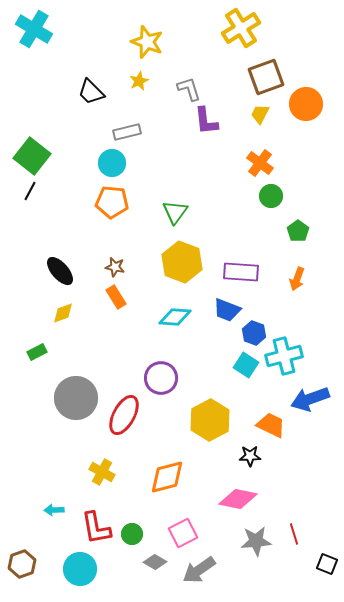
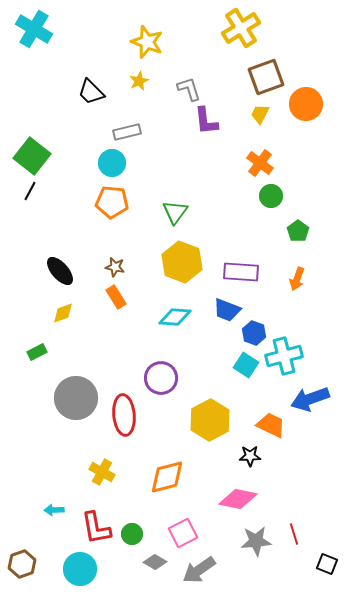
red ellipse at (124, 415): rotated 33 degrees counterclockwise
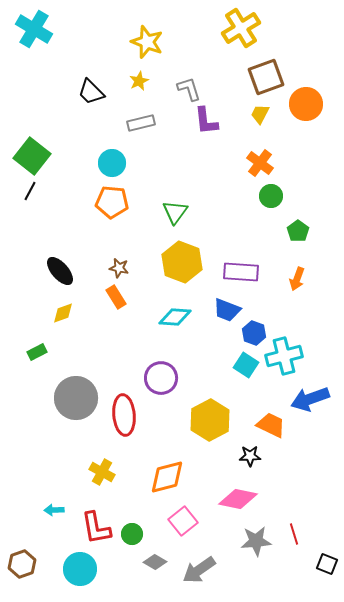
gray rectangle at (127, 132): moved 14 px right, 9 px up
brown star at (115, 267): moved 4 px right, 1 px down
pink square at (183, 533): moved 12 px up; rotated 12 degrees counterclockwise
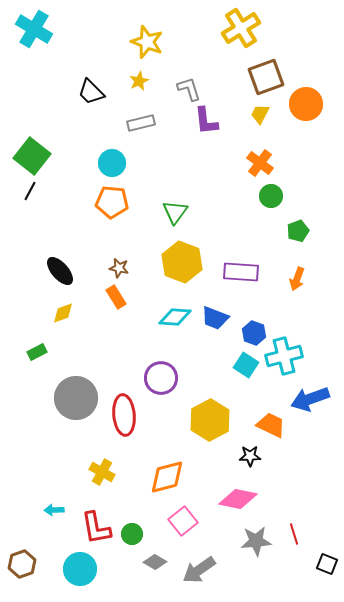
green pentagon at (298, 231): rotated 15 degrees clockwise
blue trapezoid at (227, 310): moved 12 px left, 8 px down
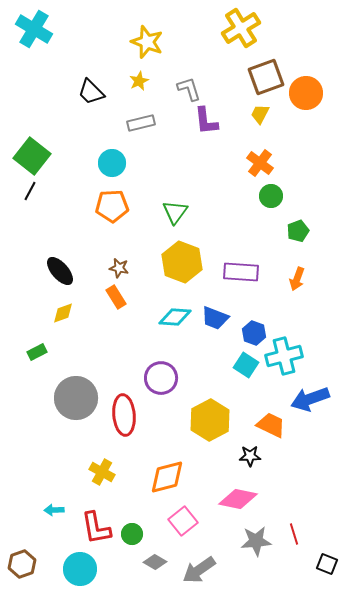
orange circle at (306, 104): moved 11 px up
orange pentagon at (112, 202): moved 4 px down; rotated 8 degrees counterclockwise
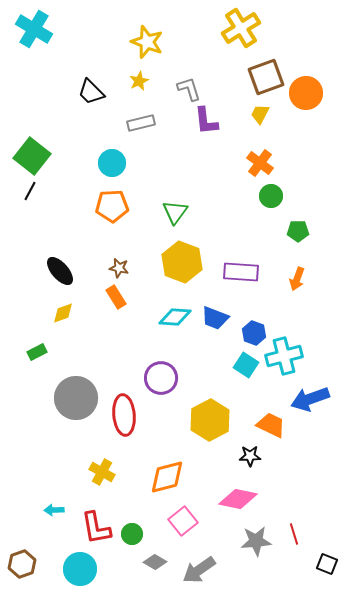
green pentagon at (298, 231): rotated 20 degrees clockwise
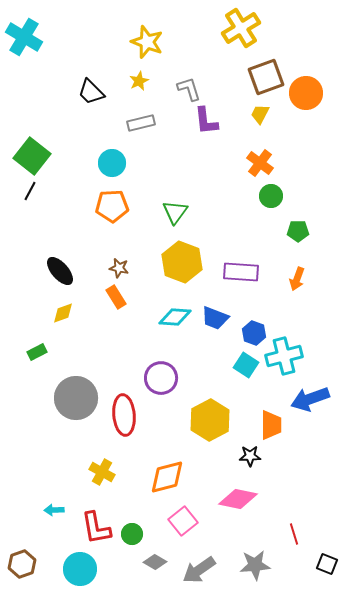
cyan cross at (34, 29): moved 10 px left, 8 px down
orange trapezoid at (271, 425): rotated 64 degrees clockwise
gray star at (256, 541): moved 1 px left, 24 px down
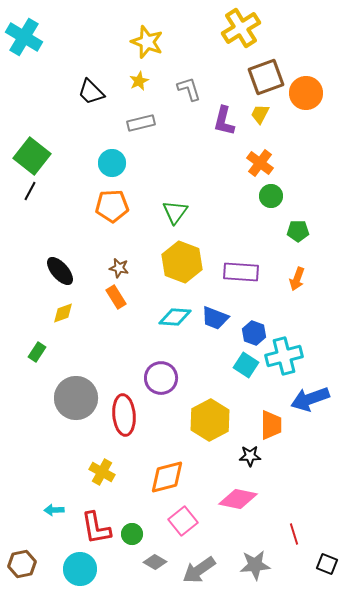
purple L-shape at (206, 121): moved 18 px right; rotated 20 degrees clockwise
green rectangle at (37, 352): rotated 30 degrees counterclockwise
brown hexagon at (22, 564): rotated 8 degrees clockwise
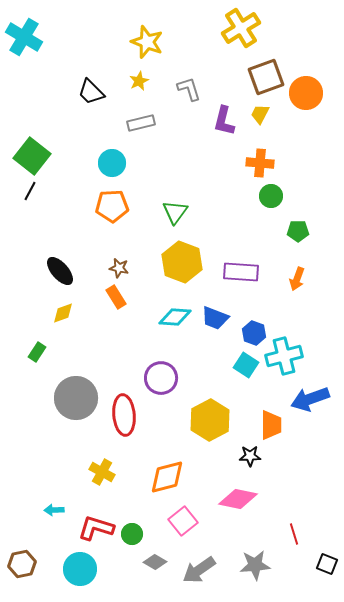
orange cross at (260, 163): rotated 32 degrees counterclockwise
red L-shape at (96, 528): rotated 117 degrees clockwise
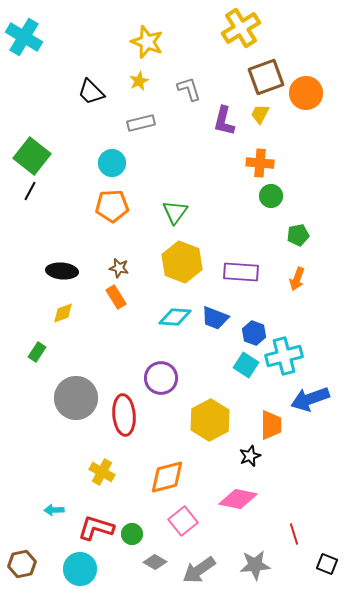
green pentagon at (298, 231): moved 4 px down; rotated 10 degrees counterclockwise
black ellipse at (60, 271): moved 2 px right; rotated 44 degrees counterclockwise
black star at (250, 456): rotated 20 degrees counterclockwise
